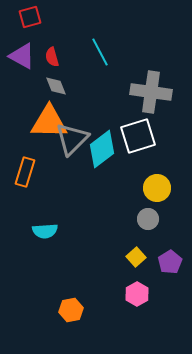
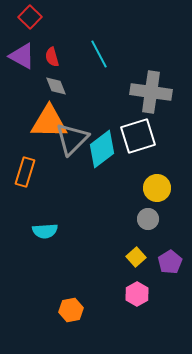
red square: rotated 30 degrees counterclockwise
cyan line: moved 1 px left, 2 px down
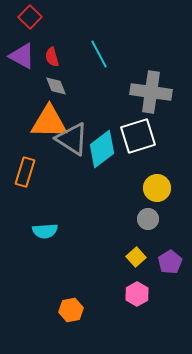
gray triangle: rotated 42 degrees counterclockwise
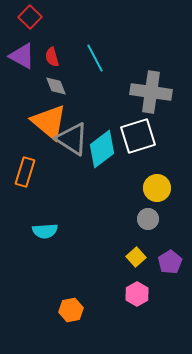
cyan line: moved 4 px left, 4 px down
orange triangle: rotated 39 degrees clockwise
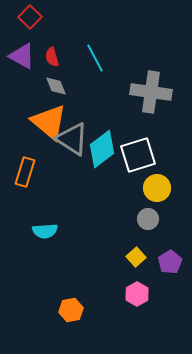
white square: moved 19 px down
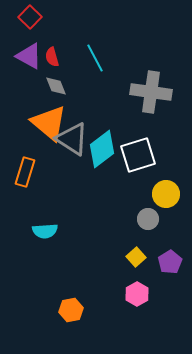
purple triangle: moved 7 px right
orange triangle: moved 1 px down
yellow circle: moved 9 px right, 6 px down
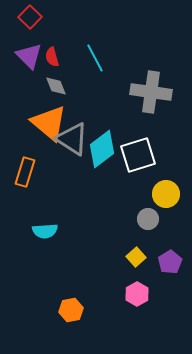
purple triangle: rotated 16 degrees clockwise
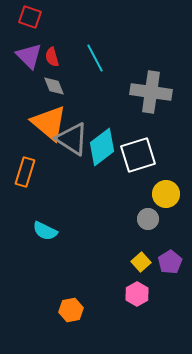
red square: rotated 25 degrees counterclockwise
gray diamond: moved 2 px left
cyan diamond: moved 2 px up
cyan semicircle: rotated 30 degrees clockwise
yellow square: moved 5 px right, 5 px down
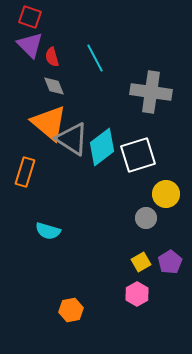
purple triangle: moved 1 px right, 11 px up
gray circle: moved 2 px left, 1 px up
cyan semicircle: moved 3 px right; rotated 10 degrees counterclockwise
yellow square: rotated 12 degrees clockwise
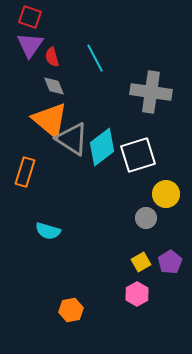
purple triangle: rotated 20 degrees clockwise
orange triangle: moved 1 px right, 3 px up
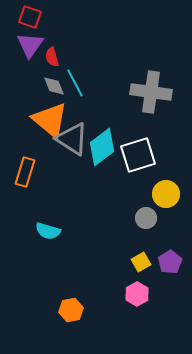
cyan line: moved 20 px left, 25 px down
